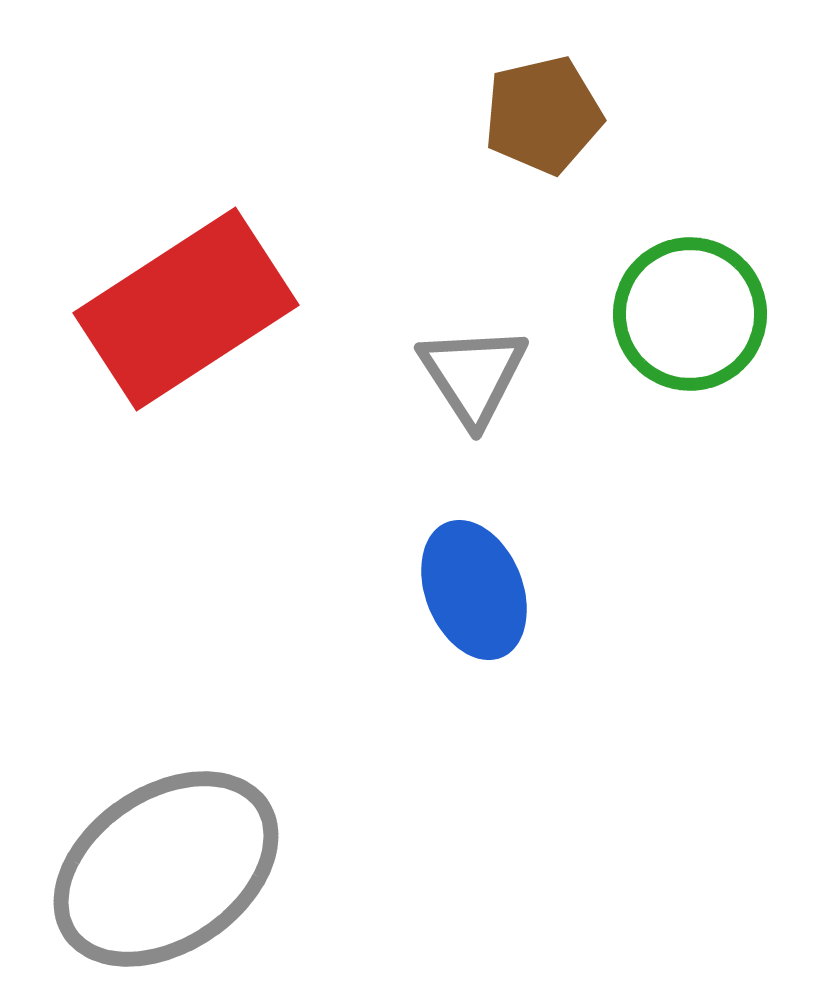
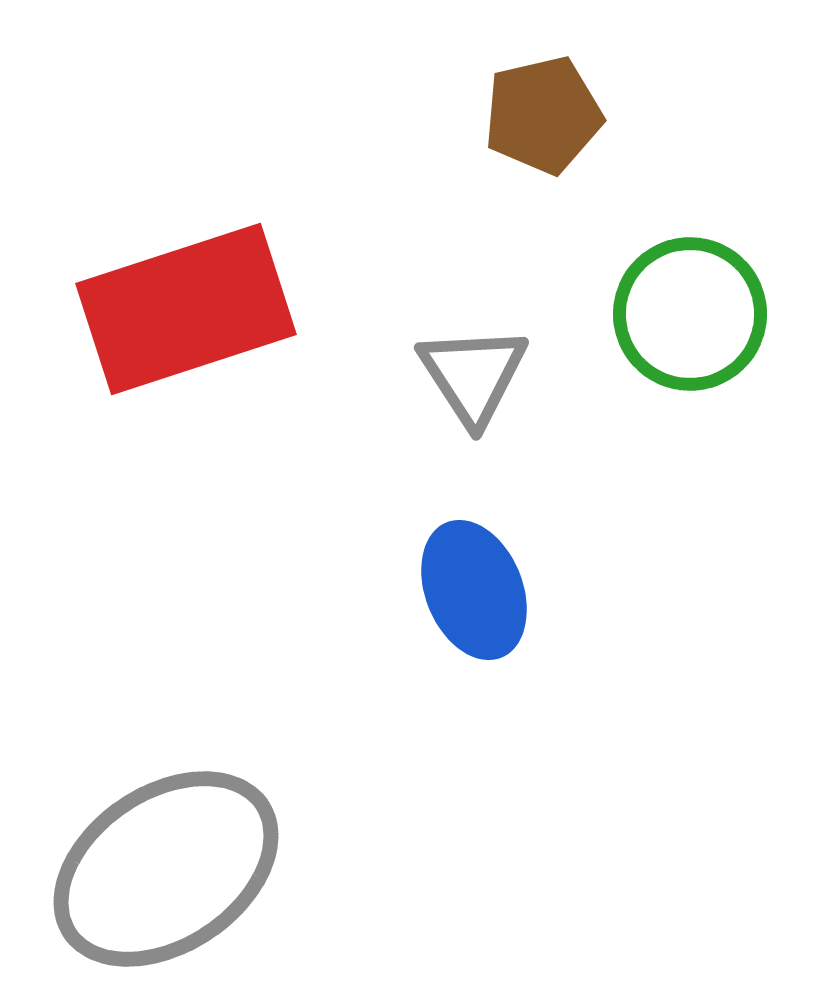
red rectangle: rotated 15 degrees clockwise
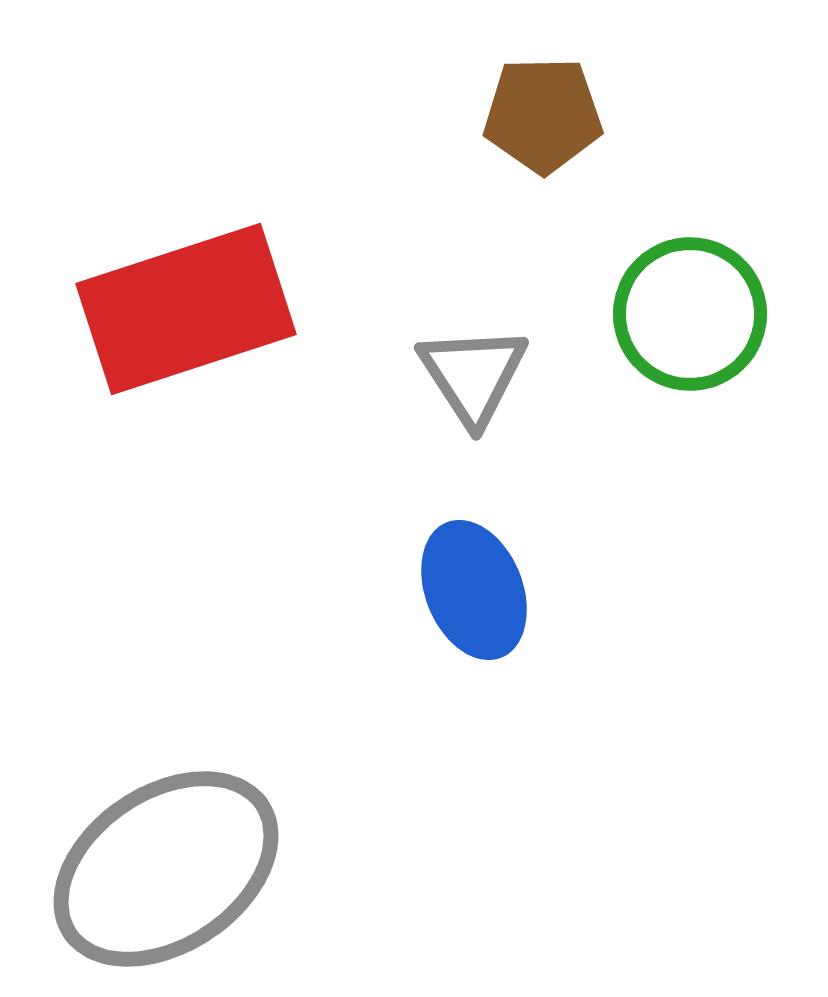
brown pentagon: rotated 12 degrees clockwise
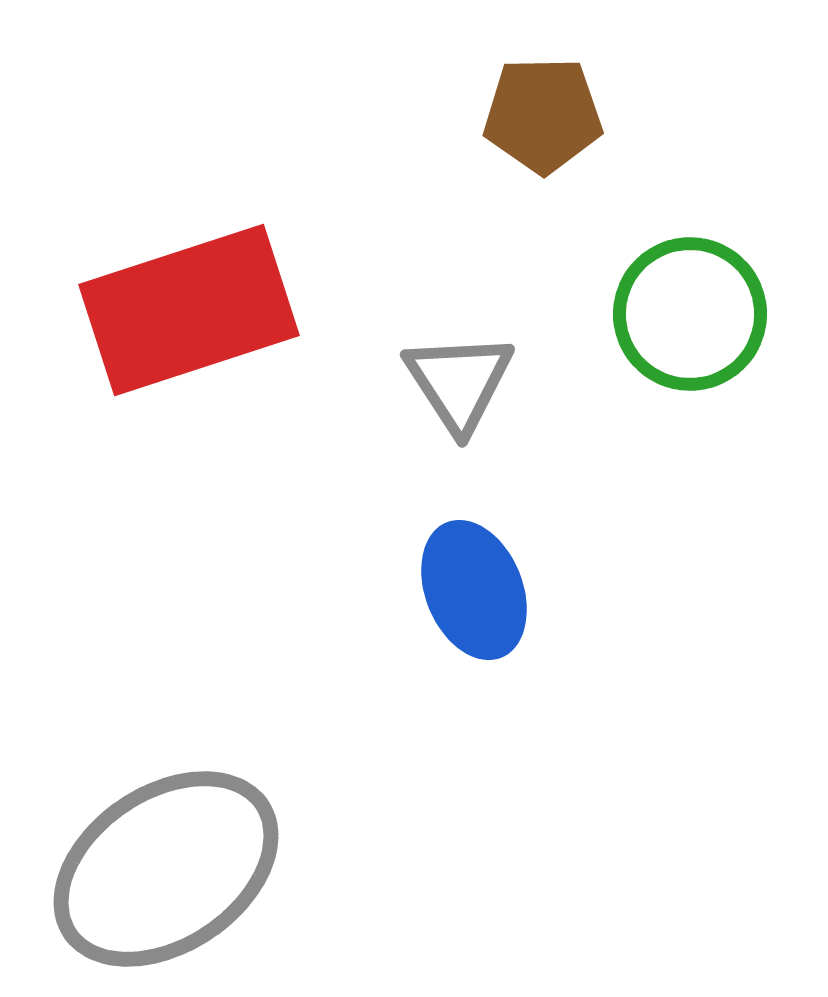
red rectangle: moved 3 px right, 1 px down
gray triangle: moved 14 px left, 7 px down
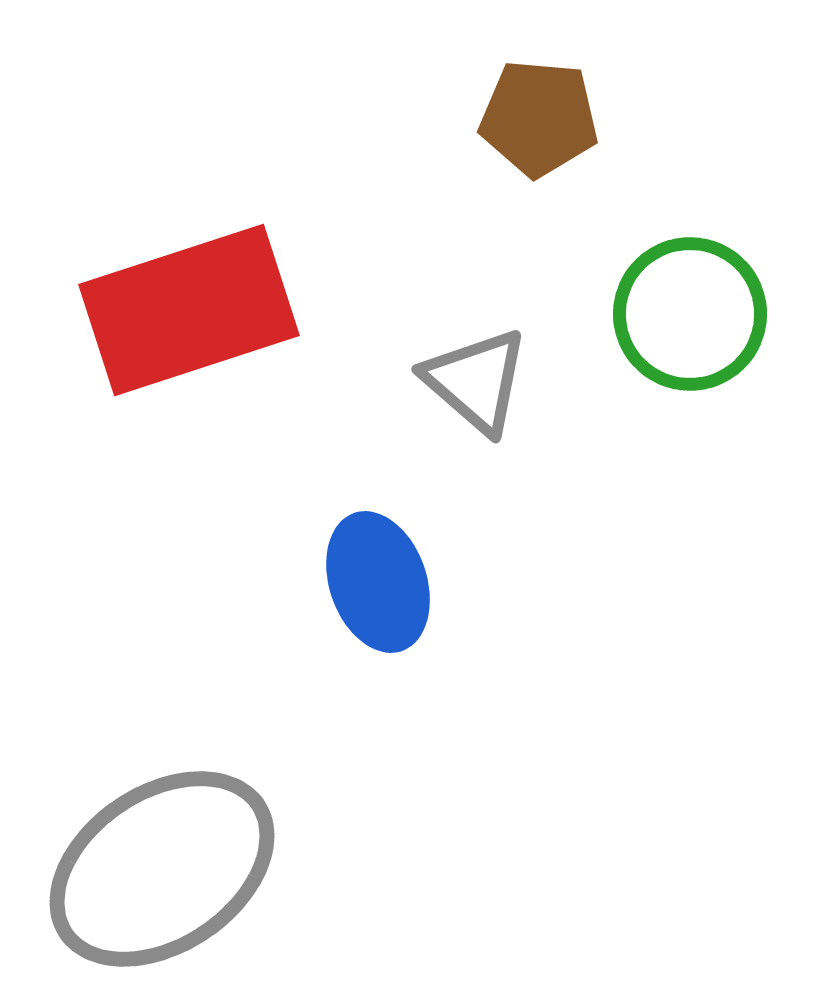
brown pentagon: moved 4 px left, 3 px down; rotated 6 degrees clockwise
gray triangle: moved 17 px right, 1 px up; rotated 16 degrees counterclockwise
blue ellipse: moved 96 px left, 8 px up; rotated 3 degrees clockwise
gray ellipse: moved 4 px left
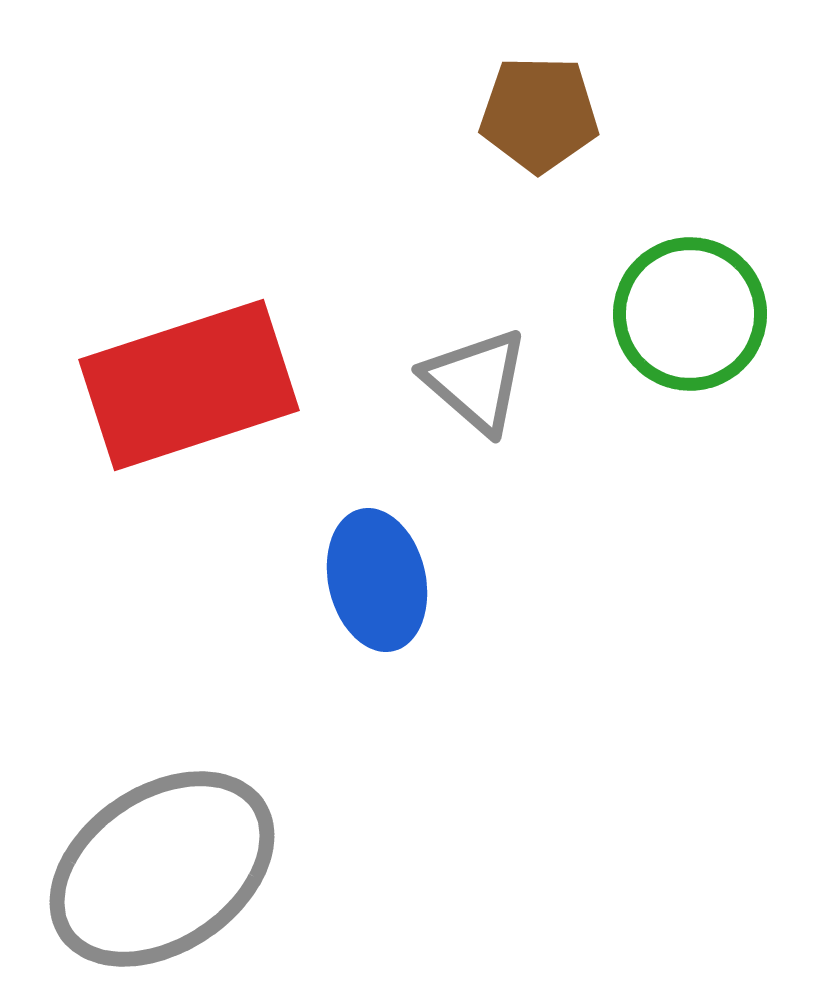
brown pentagon: moved 4 px up; rotated 4 degrees counterclockwise
red rectangle: moved 75 px down
blue ellipse: moved 1 px left, 2 px up; rotated 6 degrees clockwise
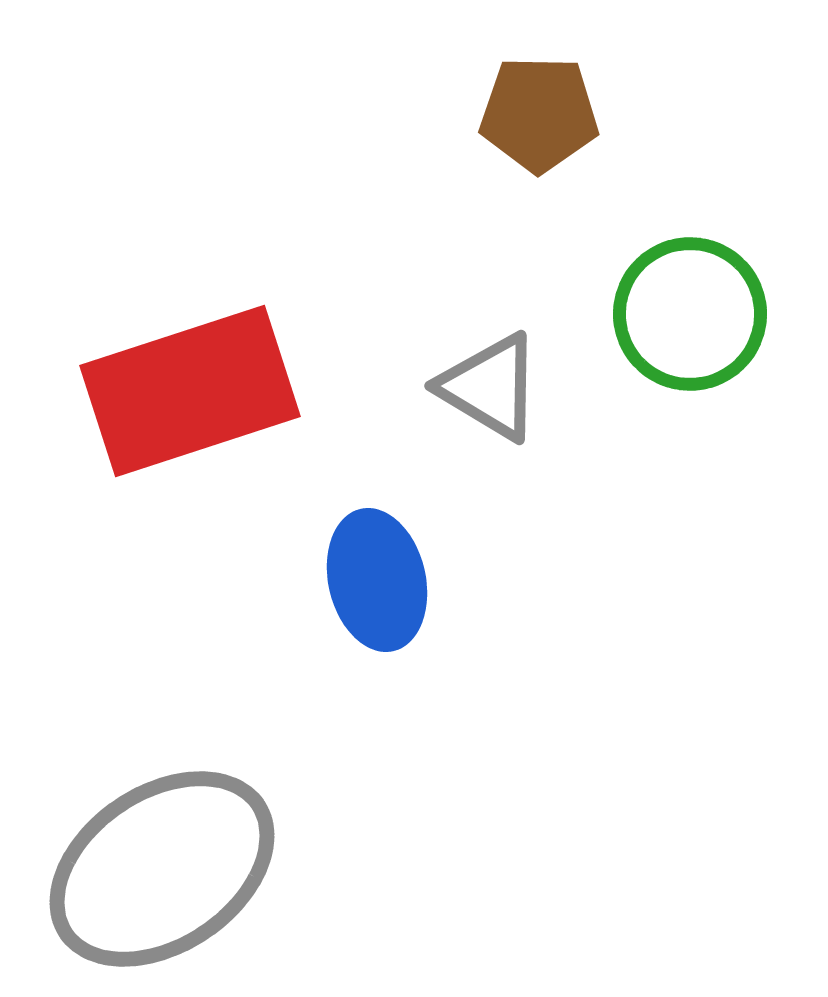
gray triangle: moved 14 px right, 6 px down; rotated 10 degrees counterclockwise
red rectangle: moved 1 px right, 6 px down
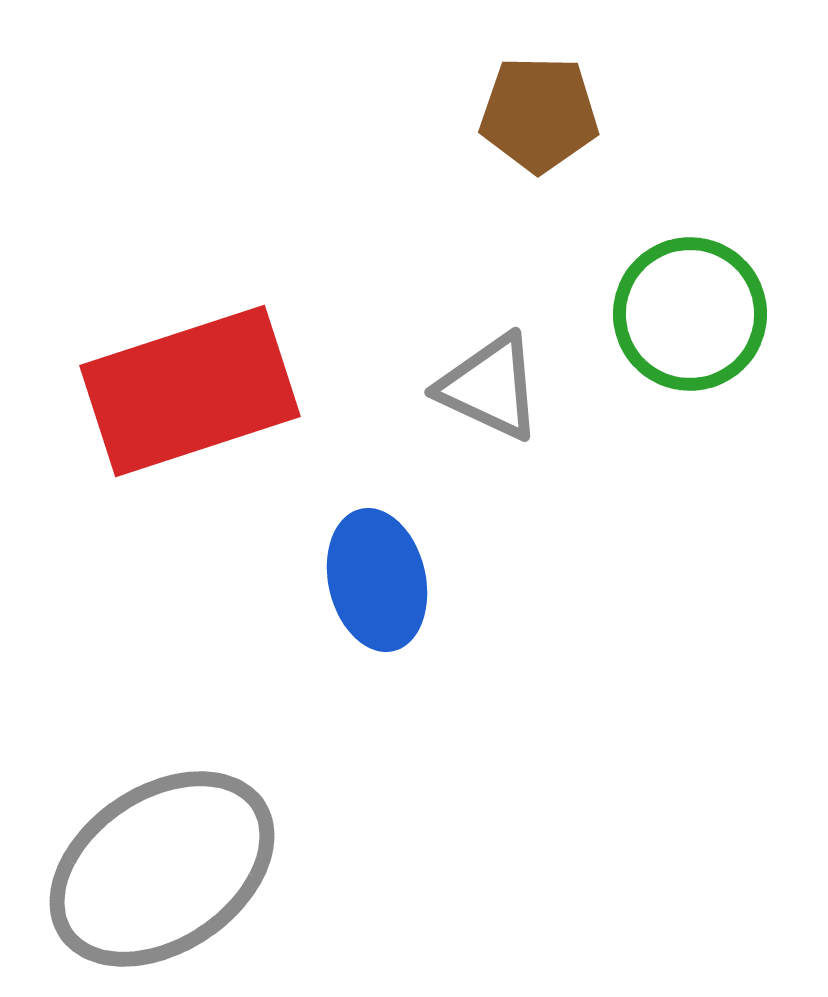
gray triangle: rotated 6 degrees counterclockwise
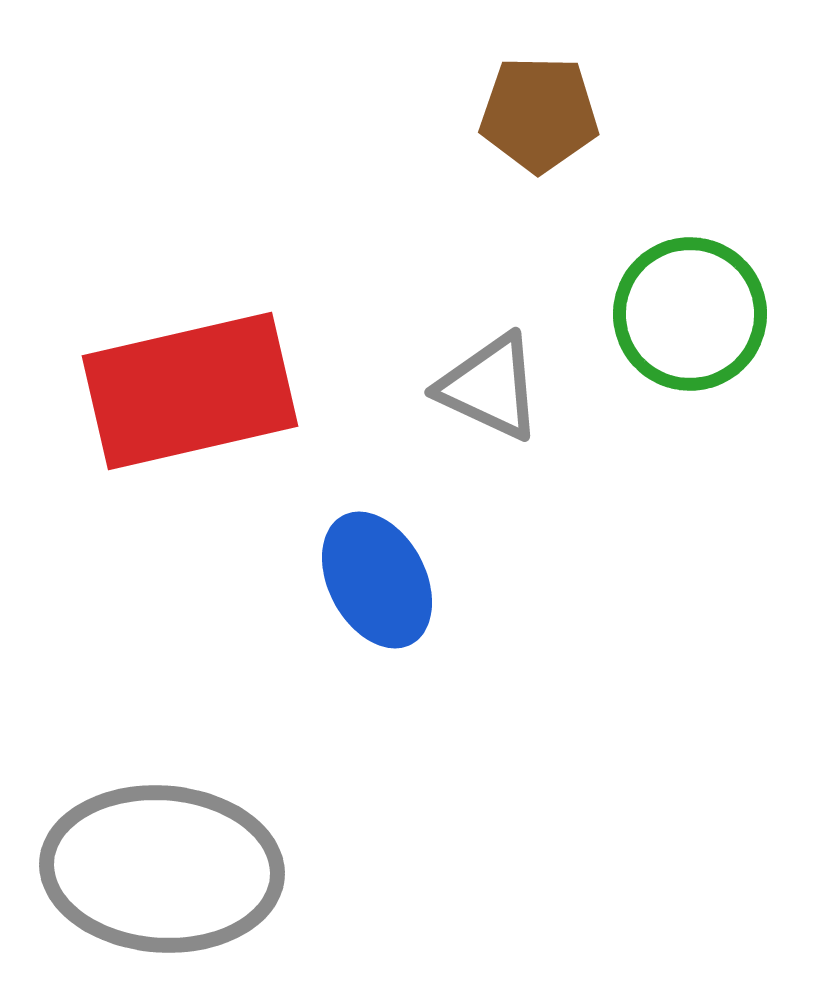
red rectangle: rotated 5 degrees clockwise
blue ellipse: rotated 15 degrees counterclockwise
gray ellipse: rotated 38 degrees clockwise
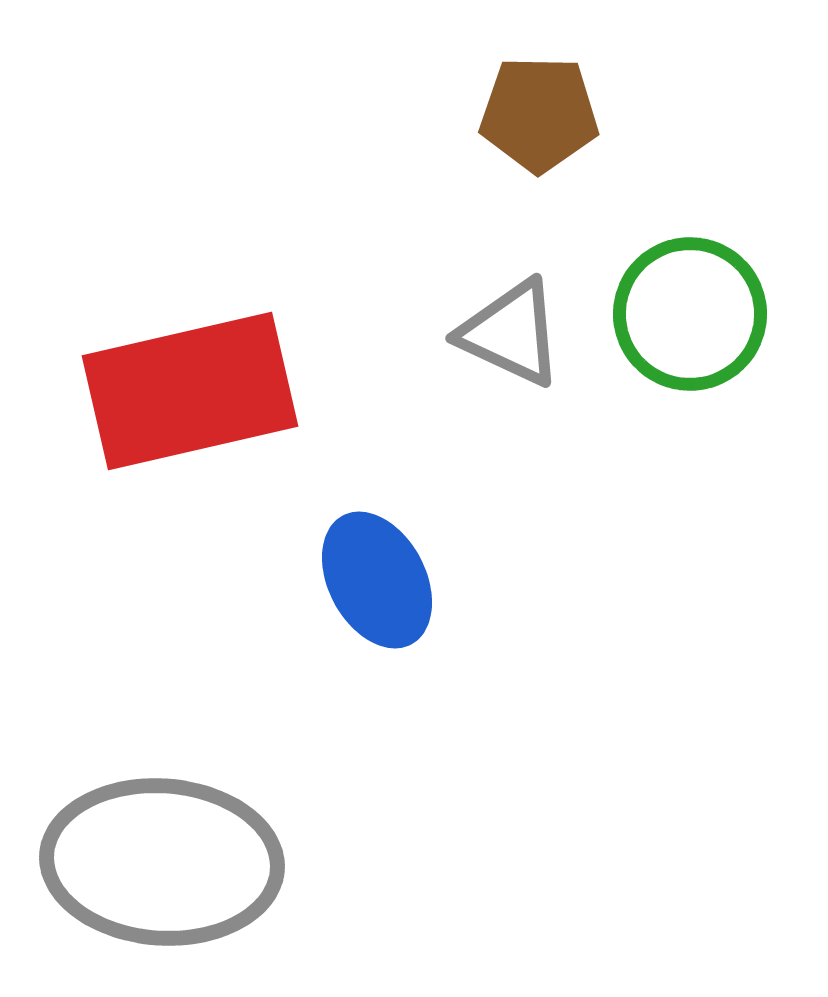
gray triangle: moved 21 px right, 54 px up
gray ellipse: moved 7 px up
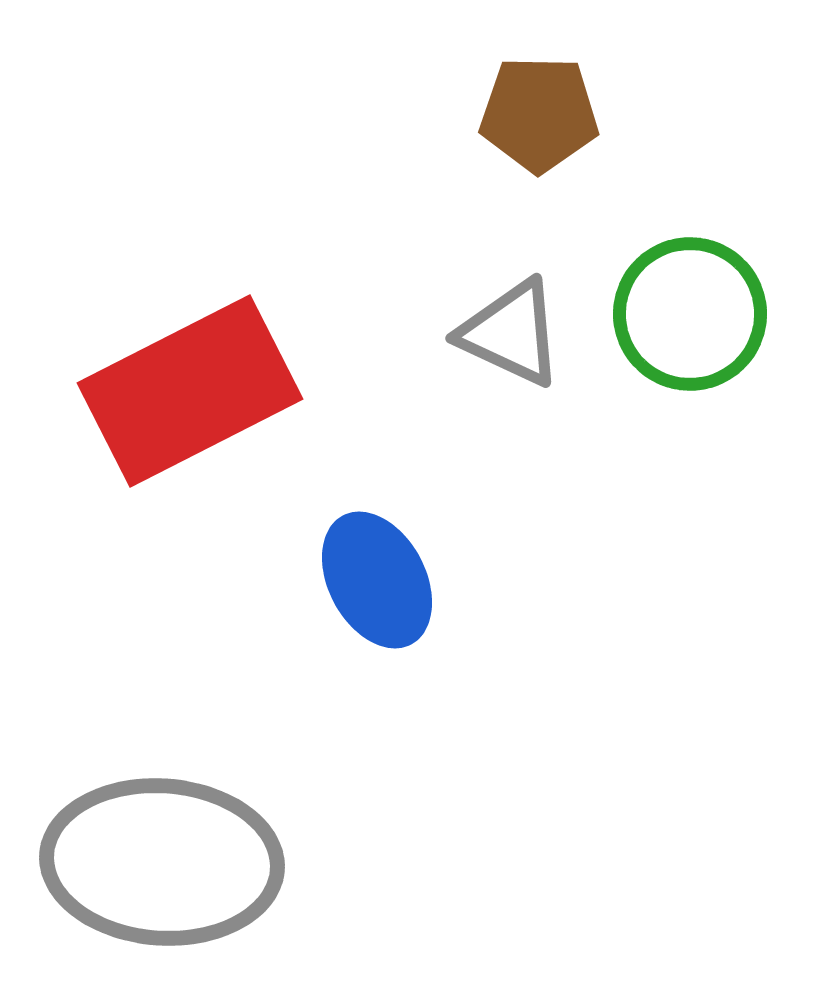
red rectangle: rotated 14 degrees counterclockwise
